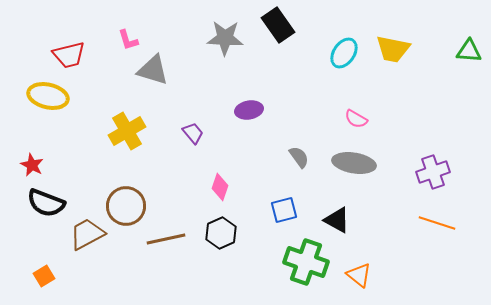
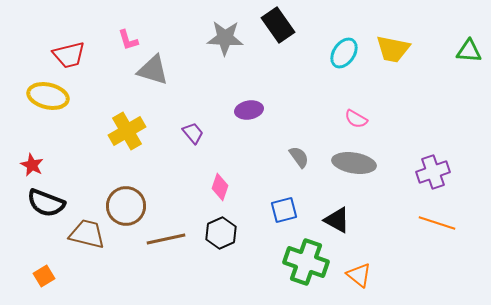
brown trapezoid: rotated 42 degrees clockwise
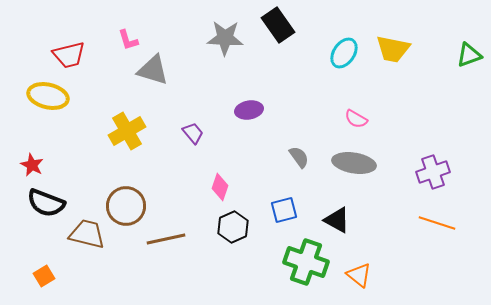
green triangle: moved 4 px down; rotated 24 degrees counterclockwise
black hexagon: moved 12 px right, 6 px up
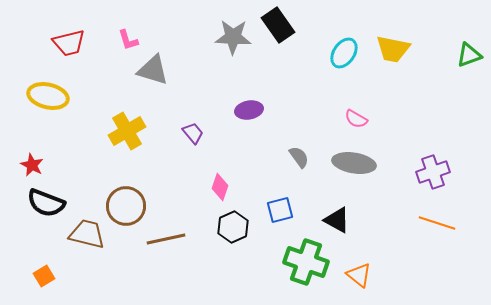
gray star: moved 8 px right, 1 px up
red trapezoid: moved 12 px up
blue square: moved 4 px left
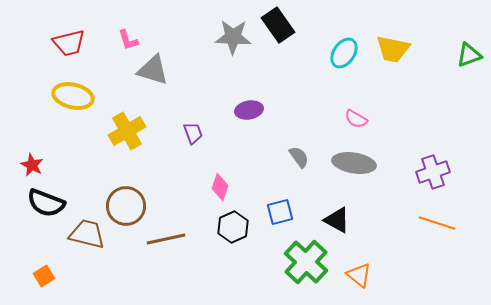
yellow ellipse: moved 25 px right
purple trapezoid: rotated 20 degrees clockwise
blue square: moved 2 px down
green cross: rotated 24 degrees clockwise
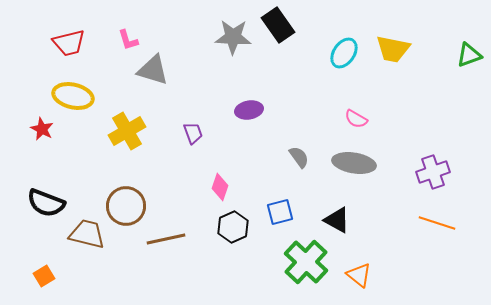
red star: moved 10 px right, 36 px up
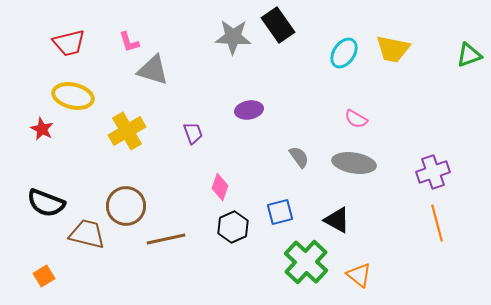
pink L-shape: moved 1 px right, 2 px down
orange line: rotated 57 degrees clockwise
